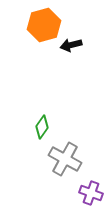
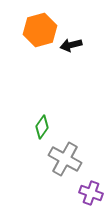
orange hexagon: moved 4 px left, 5 px down
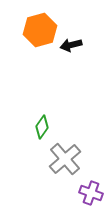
gray cross: rotated 20 degrees clockwise
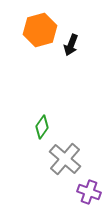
black arrow: rotated 55 degrees counterclockwise
gray cross: rotated 8 degrees counterclockwise
purple cross: moved 2 px left, 1 px up
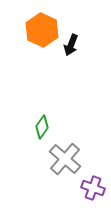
orange hexagon: moved 2 px right; rotated 20 degrees counterclockwise
purple cross: moved 4 px right, 4 px up
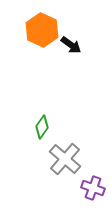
black arrow: rotated 75 degrees counterclockwise
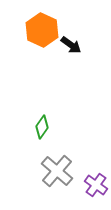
gray cross: moved 8 px left, 12 px down
purple cross: moved 3 px right, 3 px up; rotated 15 degrees clockwise
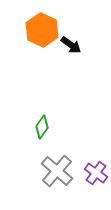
purple cross: moved 12 px up
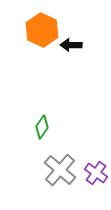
black arrow: rotated 145 degrees clockwise
gray cross: moved 3 px right, 1 px up
